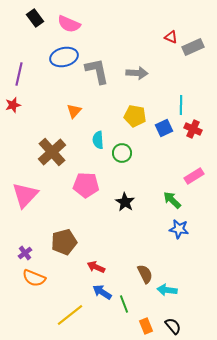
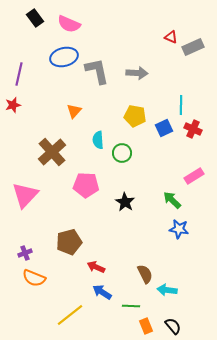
brown pentagon: moved 5 px right
purple cross: rotated 16 degrees clockwise
green line: moved 7 px right, 2 px down; rotated 66 degrees counterclockwise
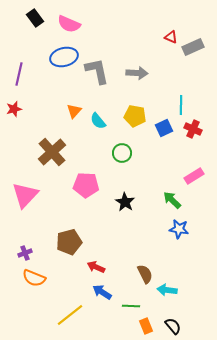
red star: moved 1 px right, 4 px down
cyan semicircle: moved 19 px up; rotated 36 degrees counterclockwise
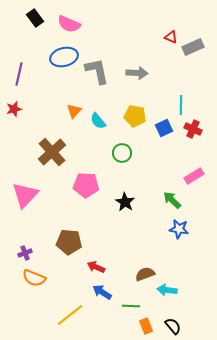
brown pentagon: rotated 20 degrees clockwise
brown semicircle: rotated 84 degrees counterclockwise
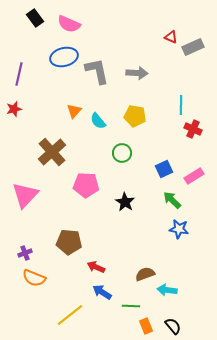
blue square: moved 41 px down
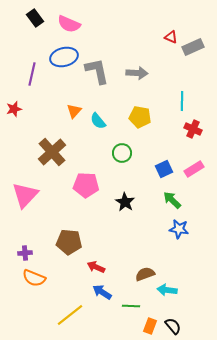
purple line: moved 13 px right
cyan line: moved 1 px right, 4 px up
yellow pentagon: moved 5 px right, 1 px down
pink rectangle: moved 7 px up
purple cross: rotated 16 degrees clockwise
orange rectangle: moved 4 px right; rotated 42 degrees clockwise
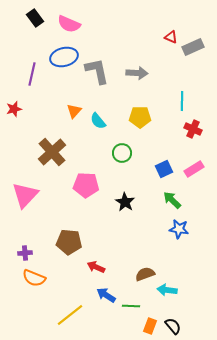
yellow pentagon: rotated 10 degrees counterclockwise
blue arrow: moved 4 px right, 3 px down
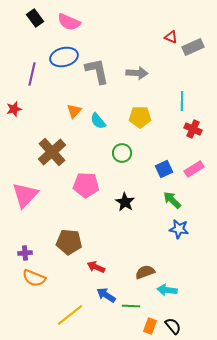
pink semicircle: moved 2 px up
brown semicircle: moved 2 px up
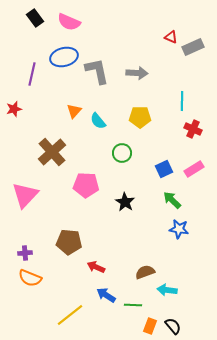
orange semicircle: moved 4 px left
green line: moved 2 px right, 1 px up
